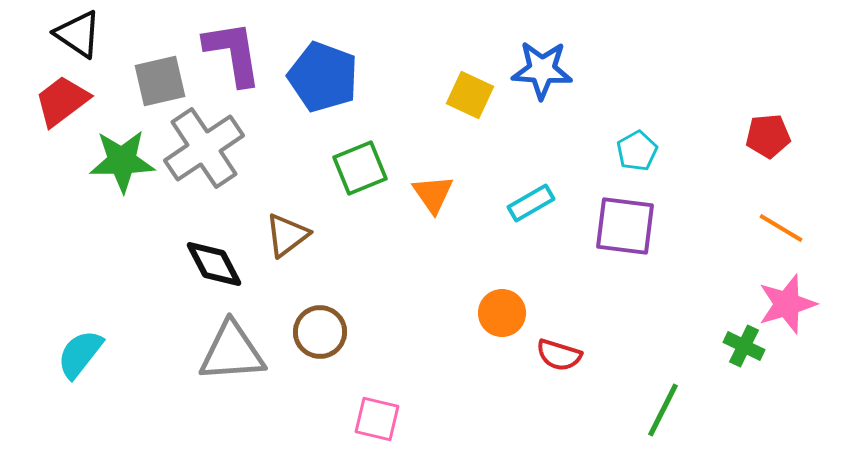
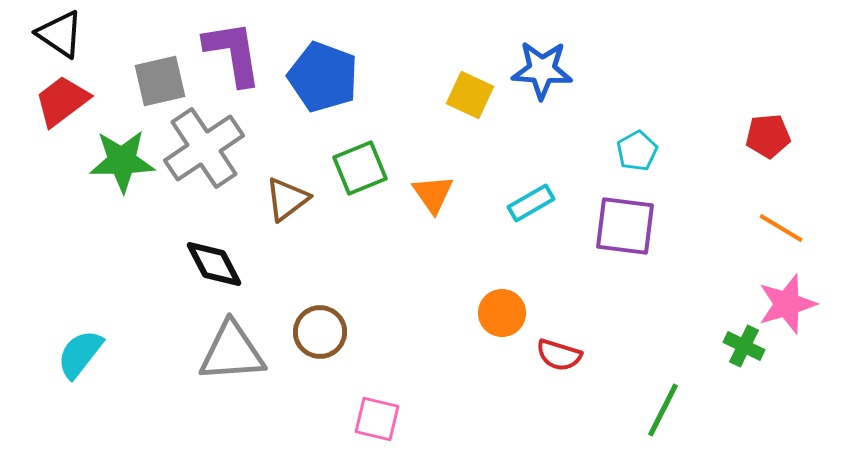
black triangle: moved 18 px left
brown triangle: moved 36 px up
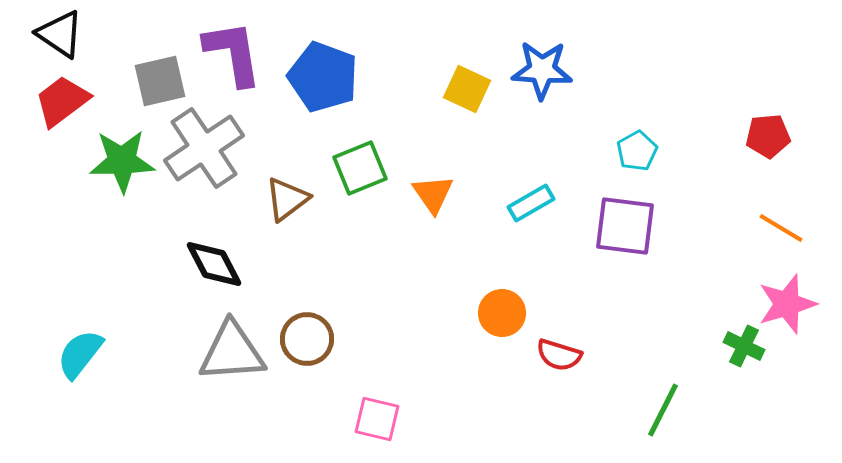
yellow square: moved 3 px left, 6 px up
brown circle: moved 13 px left, 7 px down
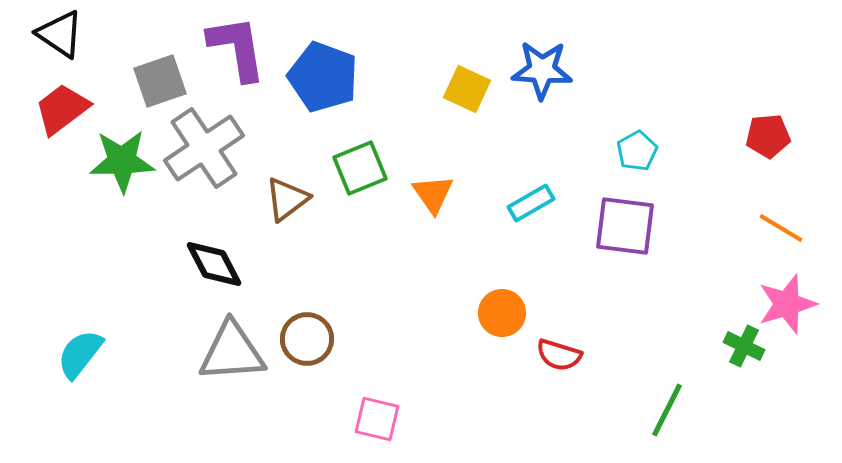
purple L-shape: moved 4 px right, 5 px up
gray square: rotated 6 degrees counterclockwise
red trapezoid: moved 8 px down
green line: moved 4 px right
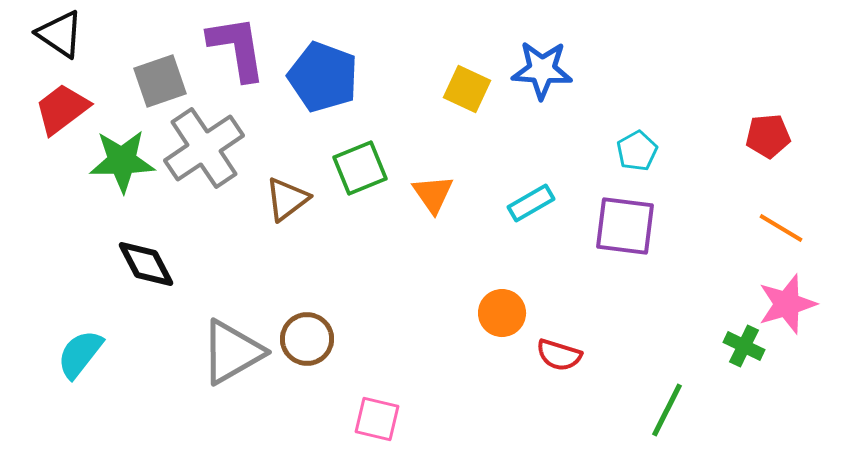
black diamond: moved 68 px left
gray triangle: rotated 26 degrees counterclockwise
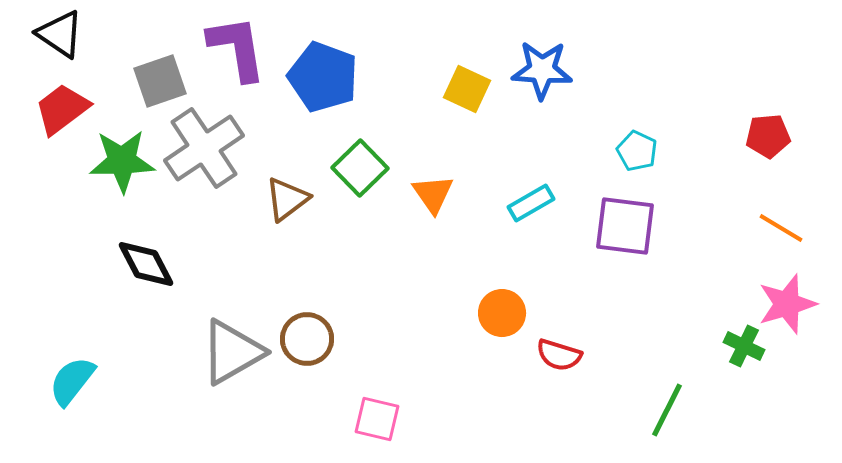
cyan pentagon: rotated 18 degrees counterclockwise
green square: rotated 22 degrees counterclockwise
cyan semicircle: moved 8 px left, 27 px down
